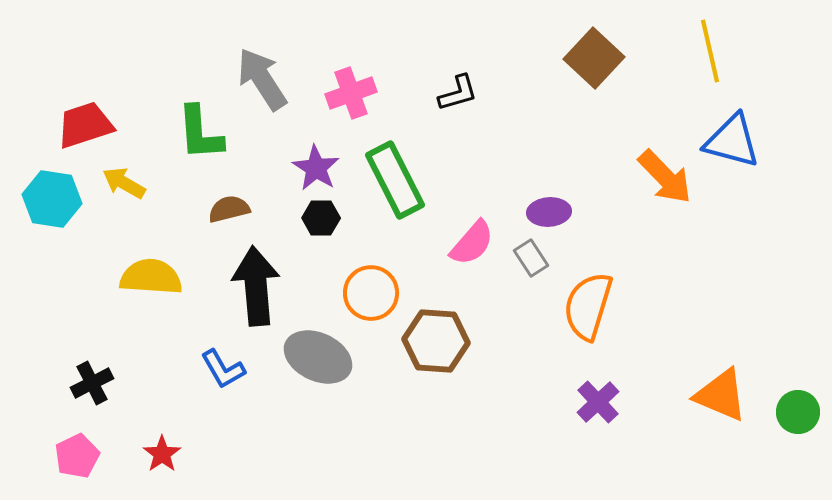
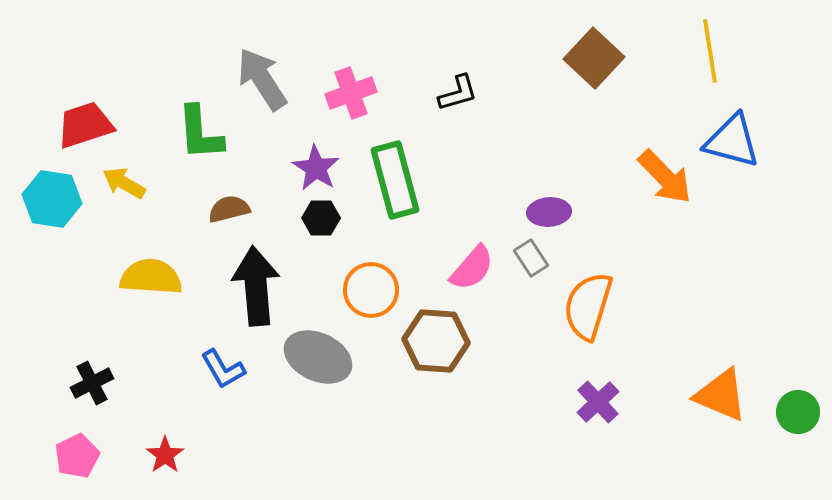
yellow line: rotated 4 degrees clockwise
green rectangle: rotated 12 degrees clockwise
pink semicircle: moved 25 px down
orange circle: moved 3 px up
red star: moved 3 px right, 1 px down
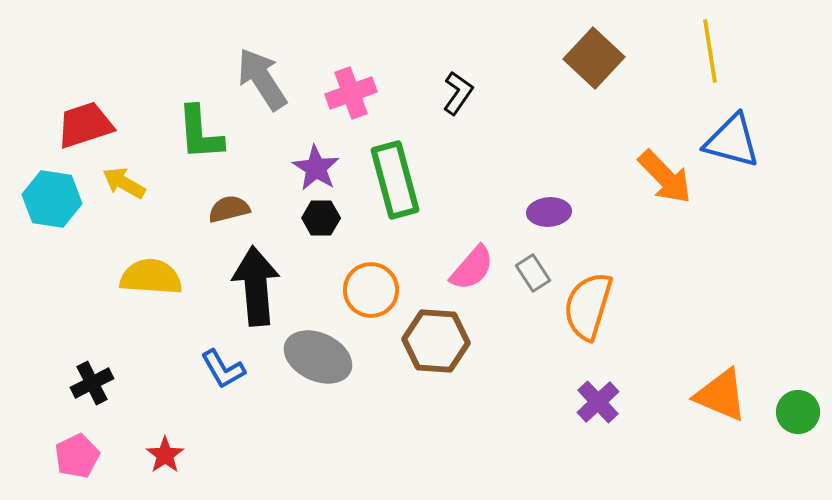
black L-shape: rotated 39 degrees counterclockwise
gray rectangle: moved 2 px right, 15 px down
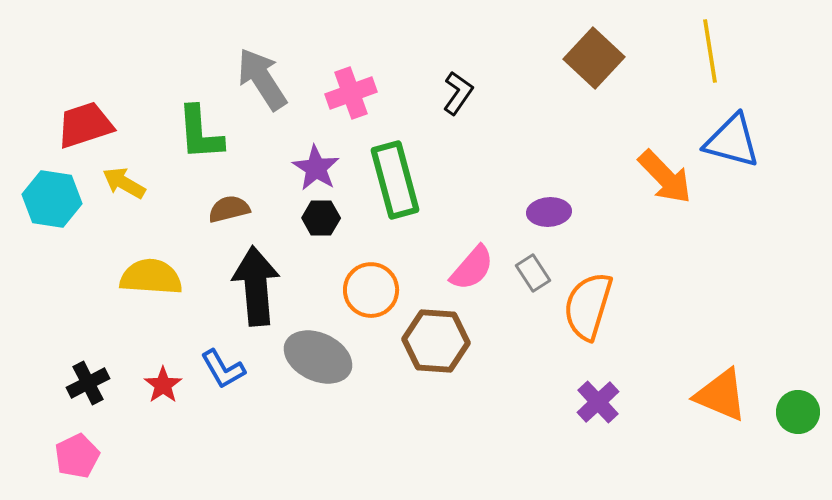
black cross: moved 4 px left
red star: moved 2 px left, 70 px up
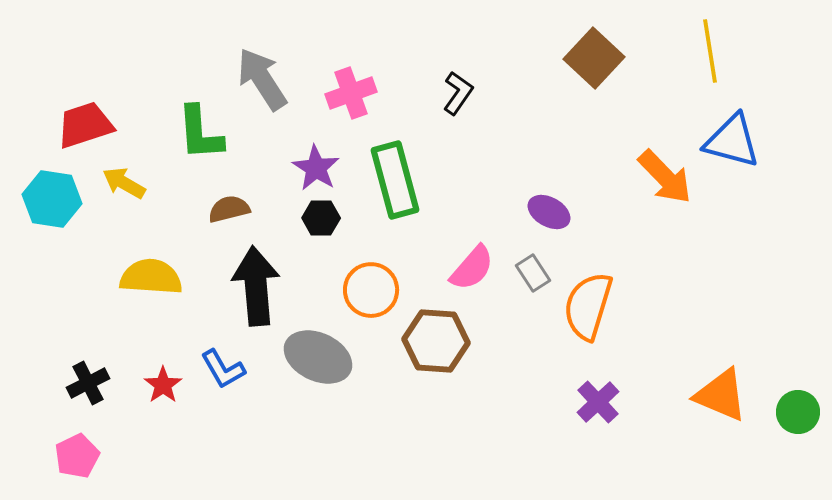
purple ellipse: rotated 33 degrees clockwise
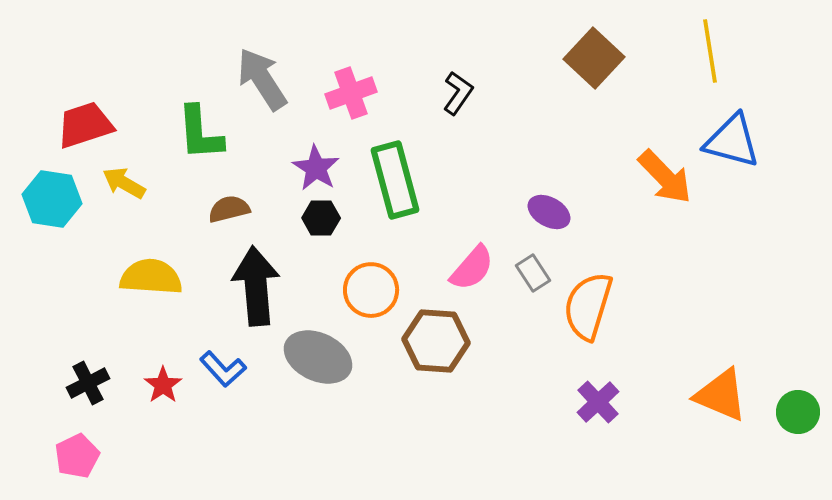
blue L-shape: rotated 12 degrees counterclockwise
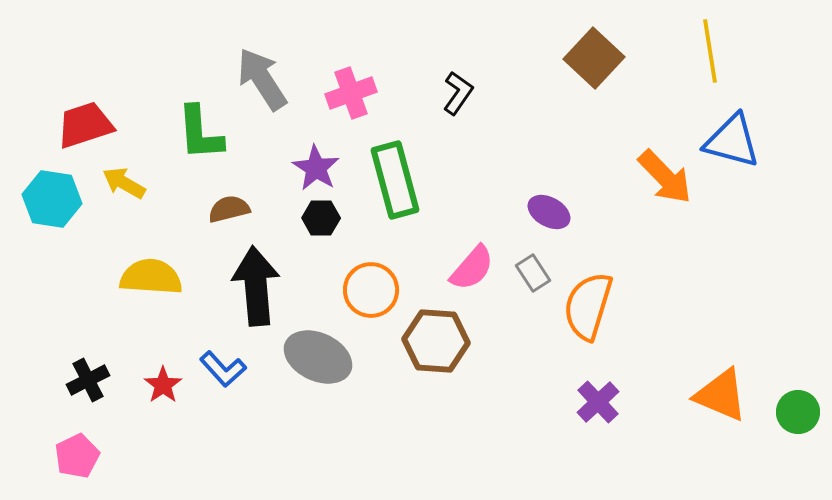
black cross: moved 3 px up
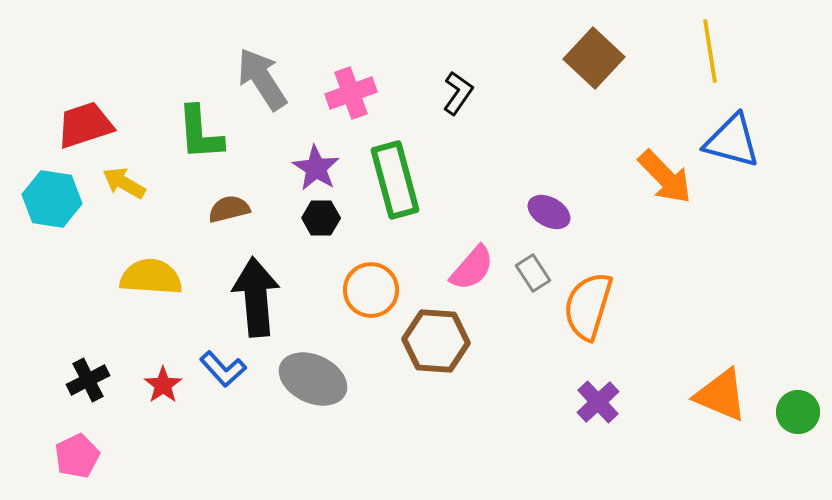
black arrow: moved 11 px down
gray ellipse: moved 5 px left, 22 px down
